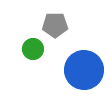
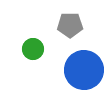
gray pentagon: moved 15 px right
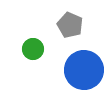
gray pentagon: rotated 25 degrees clockwise
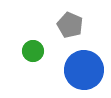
green circle: moved 2 px down
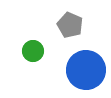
blue circle: moved 2 px right
